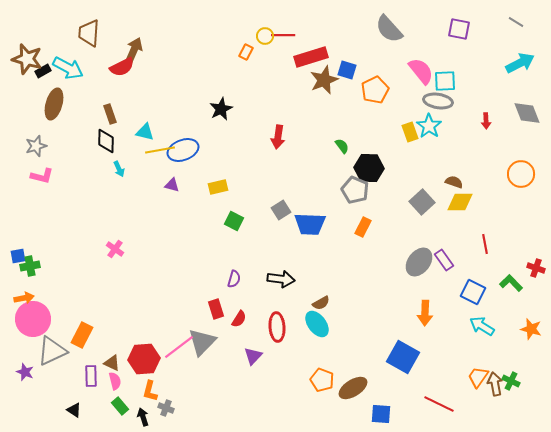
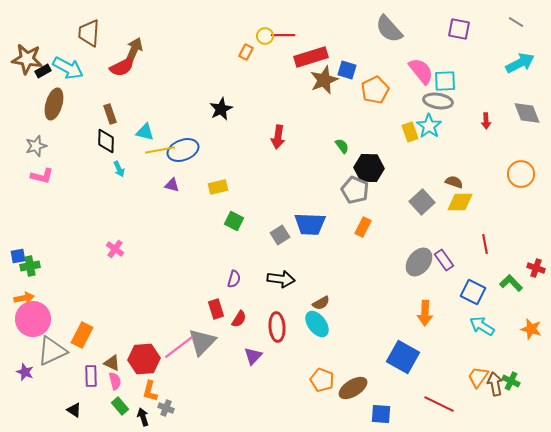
brown star at (27, 59): rotated 8 degrees counterclockwise
gray square at (281, 210): moved 1 px left, 25 px down
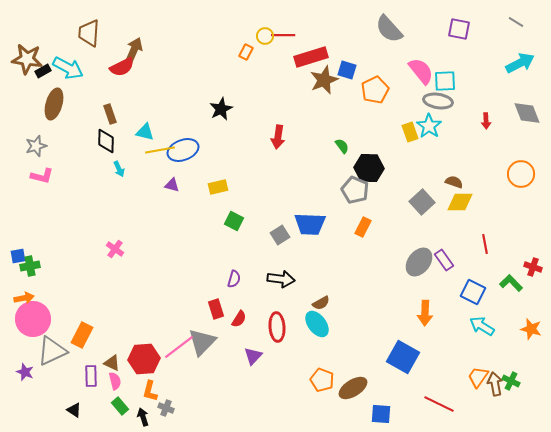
red cross at (536, 268): moved 3 px left, 1 px up
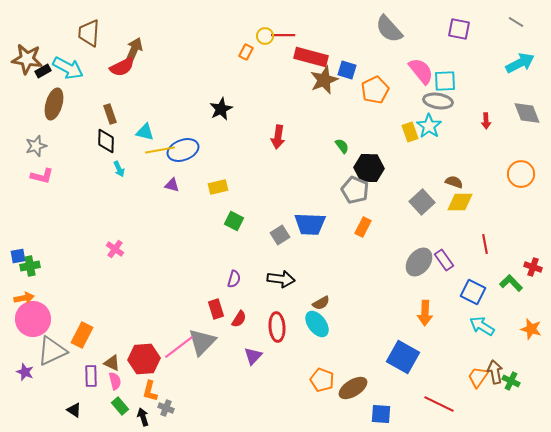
red rectangle at (311, 57): rotated 32 degrees clockwise
brown arrow at (495, 384): moved 12 px up
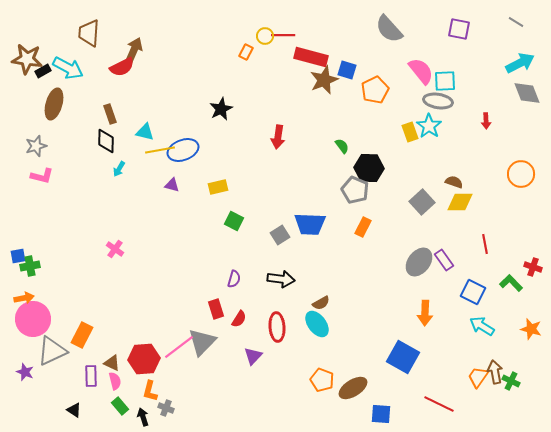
gray diamond at (527, 113): moved 20 px up
cyan arrow at (119, 169): rotated 56 degrees clockwise
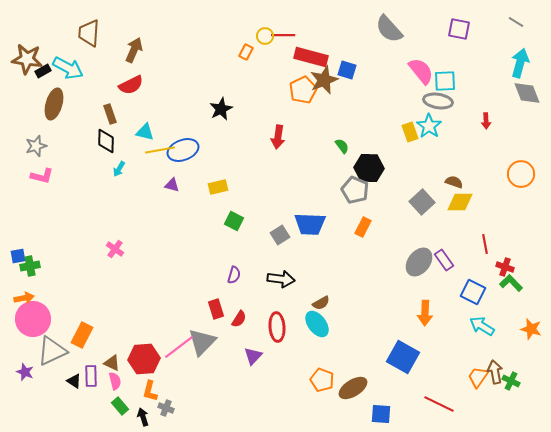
cyan arrow at (520, 63): rotated 48 degrees counterclockwise
red semicircle at (122, 67): moved 9 px right, 18 px down
orange pentagon at (375, 90): moved 72 px left
red cross at (533, 267): moved 28 px left
purple semicircle at (234, 279): moved 4 px up
black triangle at (74, 410): moved 29 px up
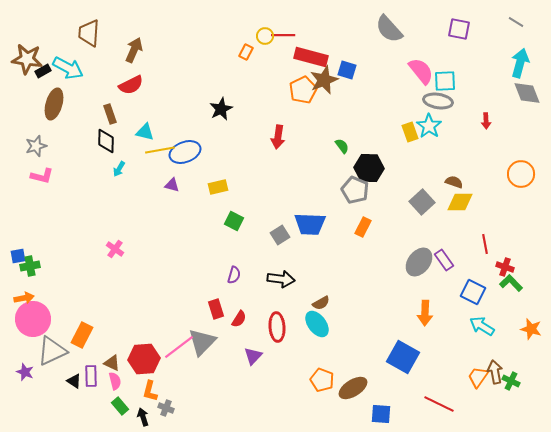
blue ellipse at (183, 150): moved 2 px right, 2 px down
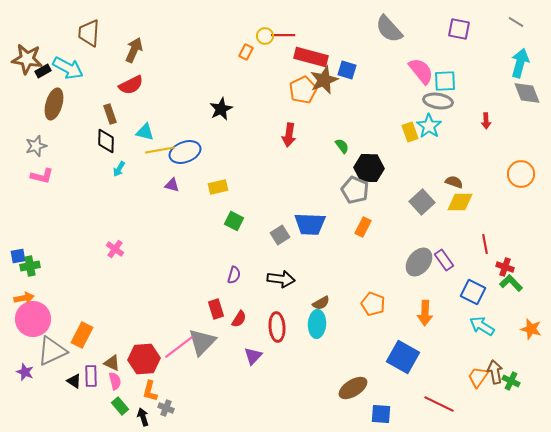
red arrow at (278, 137): moved 11 px right, 2 px up
cyan ellipse at (317, 324): rotated 40 degrees clockwise
orange pentagon at (322, 380): moved 51 px right, 76 px up
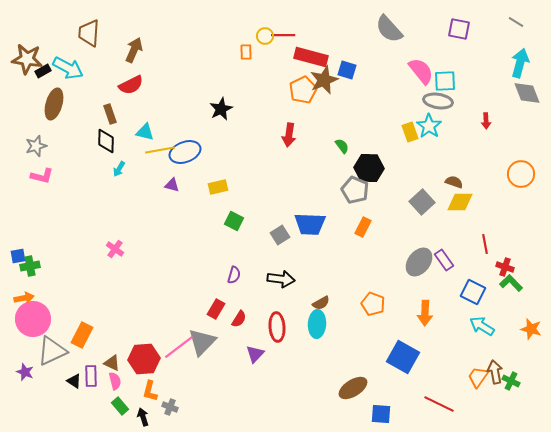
orange rectangle at (246, 52): rotated 28 degrees counterclockwise
red rectangle at (216, 309): rotated 48 degrees clockwise
purple triangle at (253, 356): moved 2 px right, 2 px up
gray cross at (166, 408): moved 4 px right, 1 px up
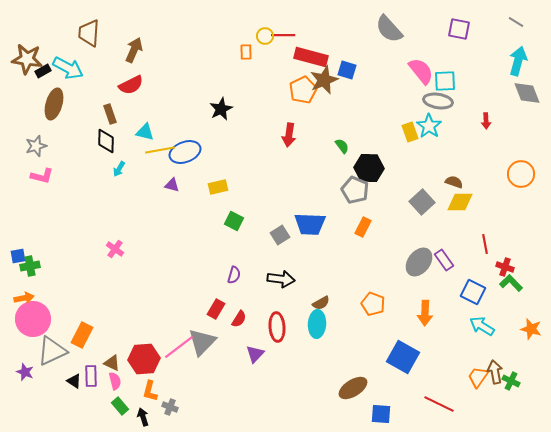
cyan arrow at (520, 63): moved 2 px left, 2 px up
